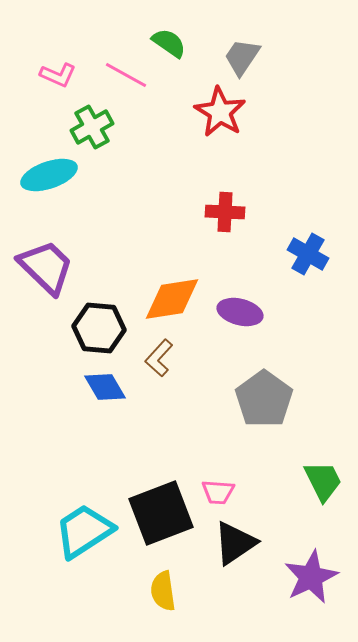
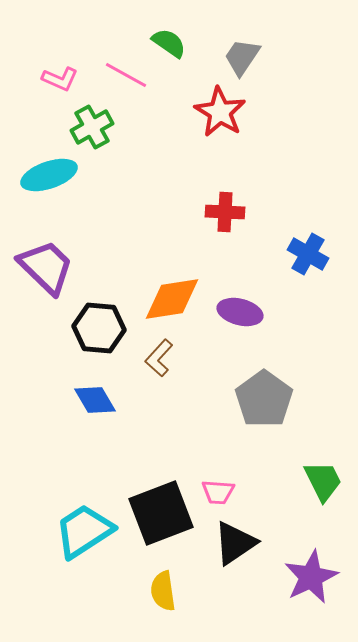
pink L-shape: moved 2 px right, 4 px down
blue diamond: moved 10 px left, 13 px down
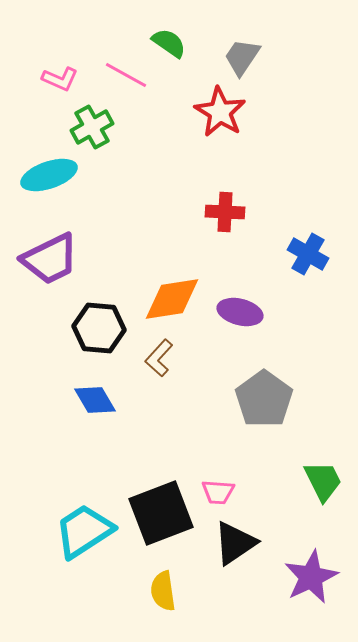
purple trapezoid: moved 4 px right, 8 px up; rotated 110 degrees clockwise
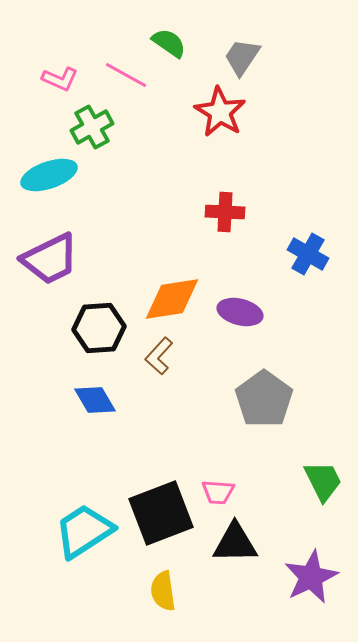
black hexagon: rotated 9 degrees counterclockwise
brown L-shape: moved 2 px up
black triangle: rotated 33 degrees clockwise
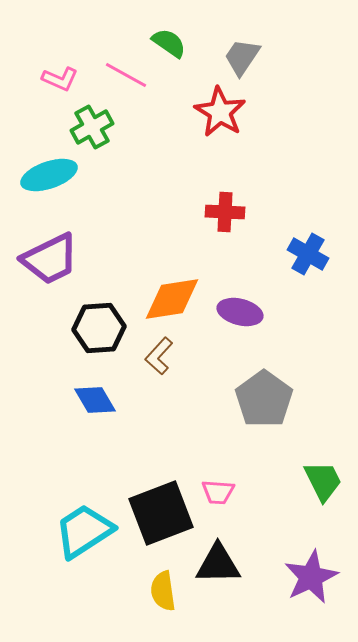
black triangle: moved 17 px left, 21 px down
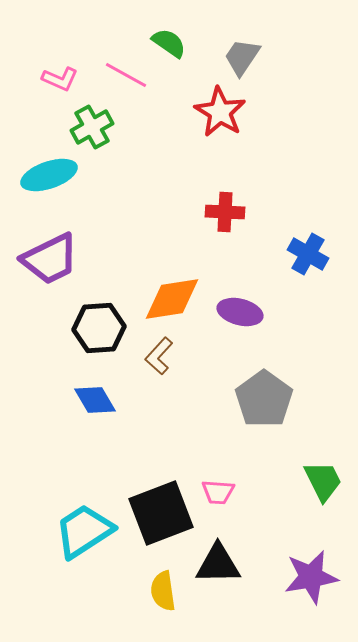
purple star: rotated 16 degrees clockwise
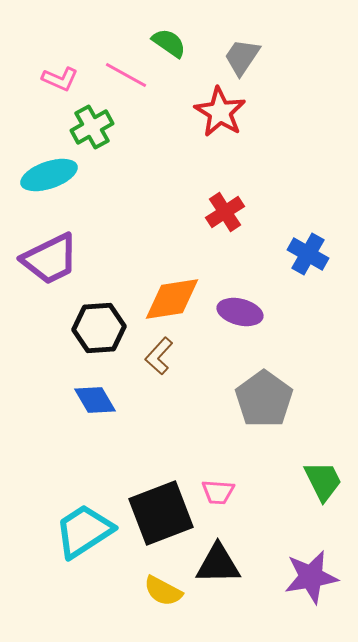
red cross: rotated 36 degrees counterclockwise
yellow semicircle: rotated 54 degrees counterclockwise
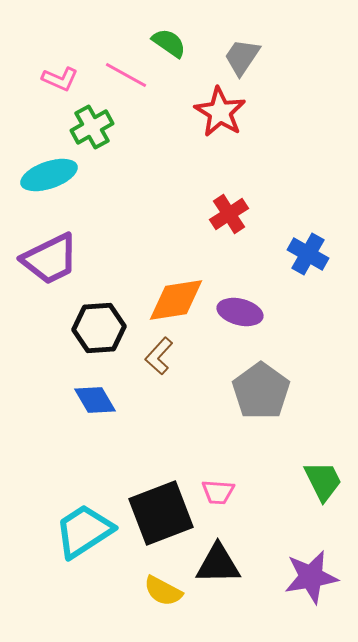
red cross: moved 4 px right, 2 px down
orange diamond: moved 4 px right, 1 px down
gray pentagon: moved 3 px left, 8 px up
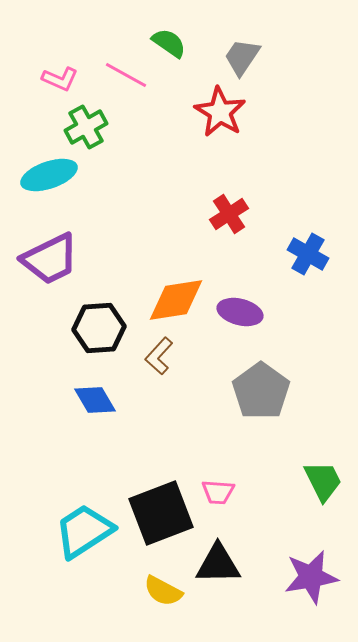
green cross: moved 6 px left
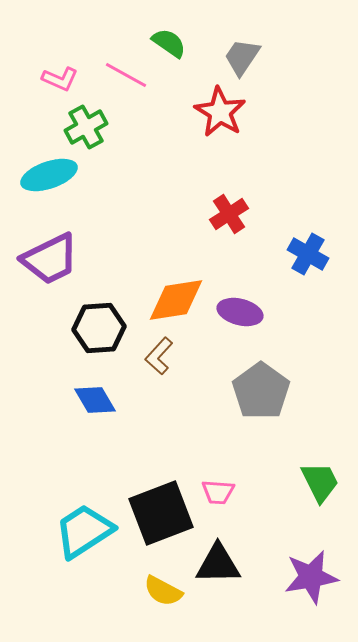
green trapezoid: moved 3 px left, 1 px down
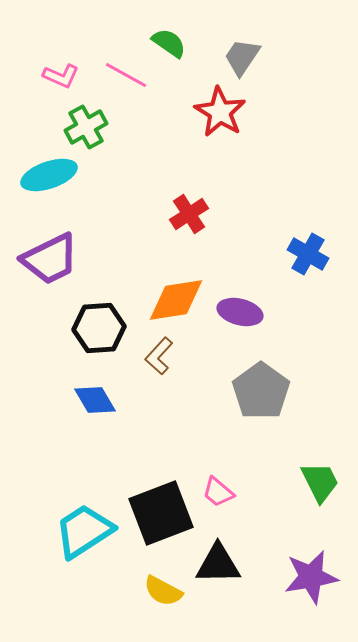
pink L-shape: moved 1 px right, 3 px up
red cross: moved 40 px left
pink trapezoid: rotated 36 degrees clockwise
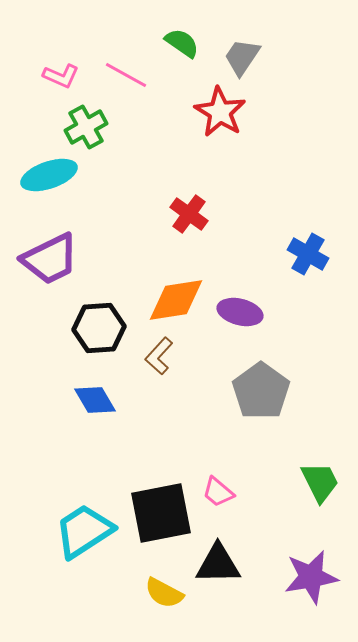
green semicircle: moved 13 px right
red cross: rotated 21 degrees counterclockwise
black square: rotated 10 degrees clockwise
yellow semicircle: moved 1 px right, 2 px down
